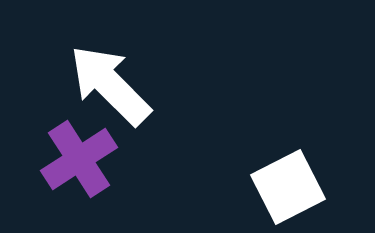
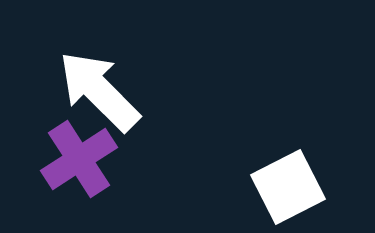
white arrow: moved 11 px left, 6 px down
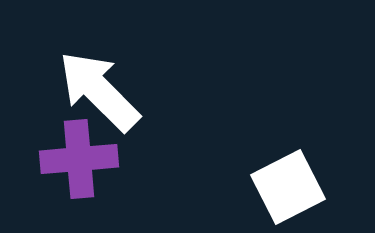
purple cross: rotated 28 degrees clockwise
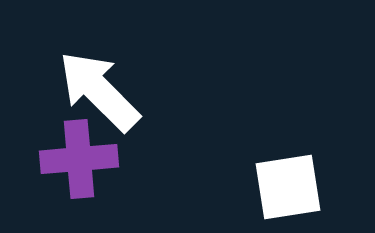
white square: rotated 18 degrees clockwise
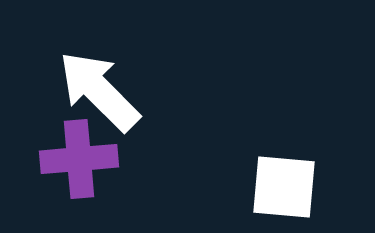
white square: moved 4 px left; rotated 14 degrees clockwise
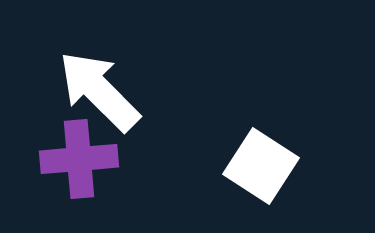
white square: moved 23 px left, 21 px up; rotated 28 degrees clockwise
